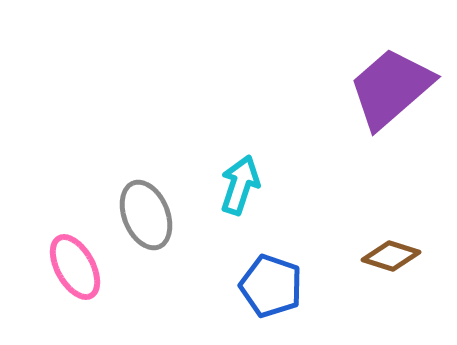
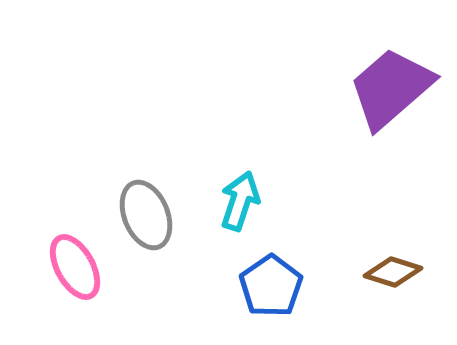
cyan arrow: moved 16 px down
brown diamond: moved 2 px right, 16 px down
blue pentagon: rotated 18 degrees clockwise
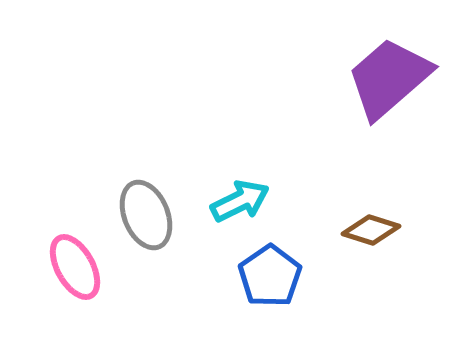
purple trapezoid: moved 2 px left, 10 px up
cyan arrow: rotated 46 degrees clockwise
brown diamond: moved 22 px left, 42 px up
blue pentagon: moved 1 px left, 10 px up
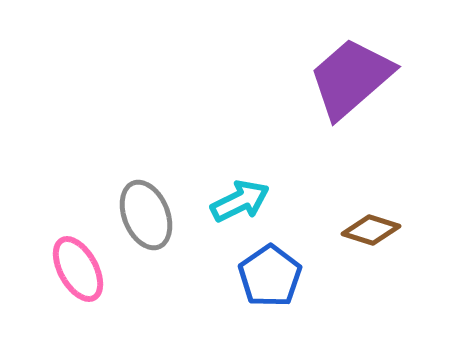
purple trapezoid: moved 38 px left
pink ellipse: moved 3 px right, 2 px down
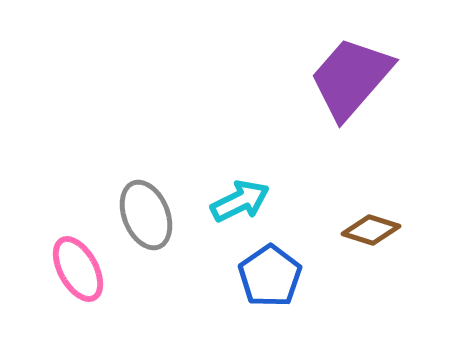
purple trapezoid: rotated 8 degrees counterclockwise
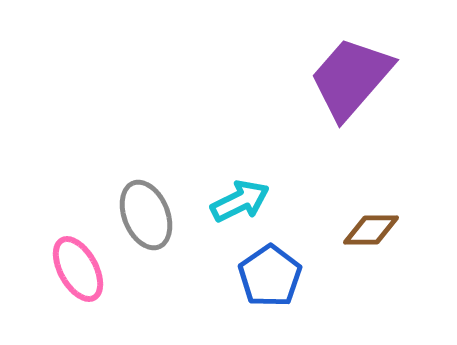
brown diamond: rotated 18 degrees counterclockwise
